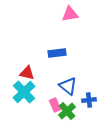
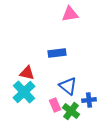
green cross: moved 4 px right; rotated 12 degrees counterclockwise
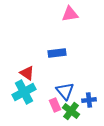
red triangle: rotated 21 degrees clockwise
blue triangle: moved 3 px left, 5 px down; rotated 12 degrees clockwise
cyan cross: rotated 15 degrees clockwise
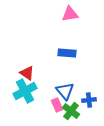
blue rectangle: moved 10 px right; rotated 12 degrees clockwise
cyan cross: moved 1 px right, 1 px up
pink rectangle: moved 2 px right
